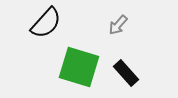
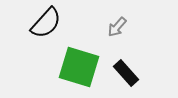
gray arrow: moved 1 px left, 2 px down
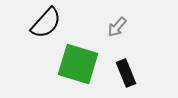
green square: moved 1 px left, 3 px up
black rectangle: rotated 20 degrees clockwise
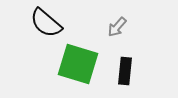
black semicircle: rotated 88 degrees clockwise
black rectangle: moved 1 px left, 2 px up; rotated 28 degrees clockwise
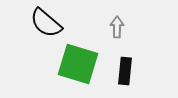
gray arrow: rotated 140 degrees clockwise
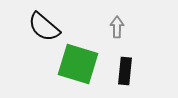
black semicircle: moved 2 px left, 4 px down
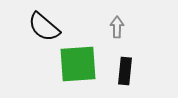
green square: rotated 21 degrees counterclockwise
